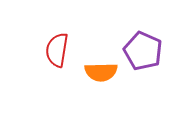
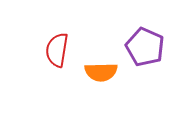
purple pentagon: moved 2 px right, 4 px up
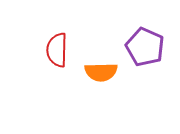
red semicircle: rotated 8 degrees counterclockwise
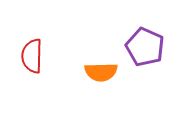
red semicircle: moved 25 px left, 6 px down
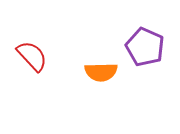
red semicircle: rotated 136 degrees clockwise
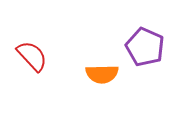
orange semicircle: moved 1 px right, 2 px down
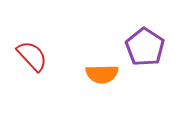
purple pentagon: rotated 9 degrees clockwise
